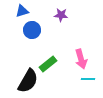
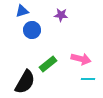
pink arrow: rotated 60 degrees counterclockwise
black semicircle: moved 3 px left, 1 px down
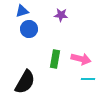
blue circle: moved 3 px left, 1 px up
green rectangle: moved 7 px right, 5 px up; rotated 42 degrees counterclockwise
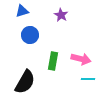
purple star: rotated 24 degrees clockwise
blue circle: moved 1 px right, 6 px down
green rectangle: moved 2 px left, 2 px down
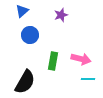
blue triangle: rotated 24 degrees counterclockwise
purple star: rotated 24 degrees clockwise
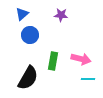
blue triangle: moved 3 px down
purple star: rotated 24 degrees clockwise
black semicircle: moved 3 px right, 4 px up
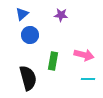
pink arrow: moved 3 px right, 4 px up
black semicircle: rotated 45 degrees counterclockwise
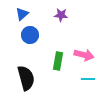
green rectangle: moved 5 px right
black semicircle: moved 2 px left
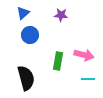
blue triangle: moved 1 px right, 1 px up
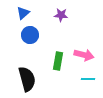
black semicircle: moved 1 px right, 1 px down
